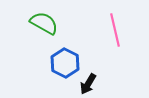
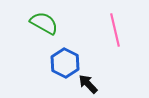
black arrow: rotated 105 degrees clockwise
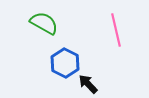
pink line: moved 1 px right
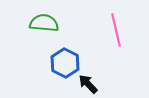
green semicircle: rotated 24 degrees counterclockwise
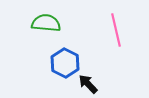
green semicircle: moved 2 px right
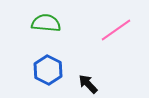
pink line: rotated 68 degrees clockwise
blue hexagon: moved 17 px left, 7 px down
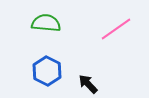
pink line: moved 1 px up
blue hexagon: moved 1 px left, 1 px down
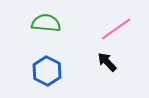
black arrow: moved 19 px right, 22 px up
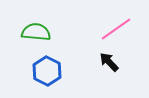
green semicircle: moved 10 px left, 9 px down
black arrow: moved 2 px right
